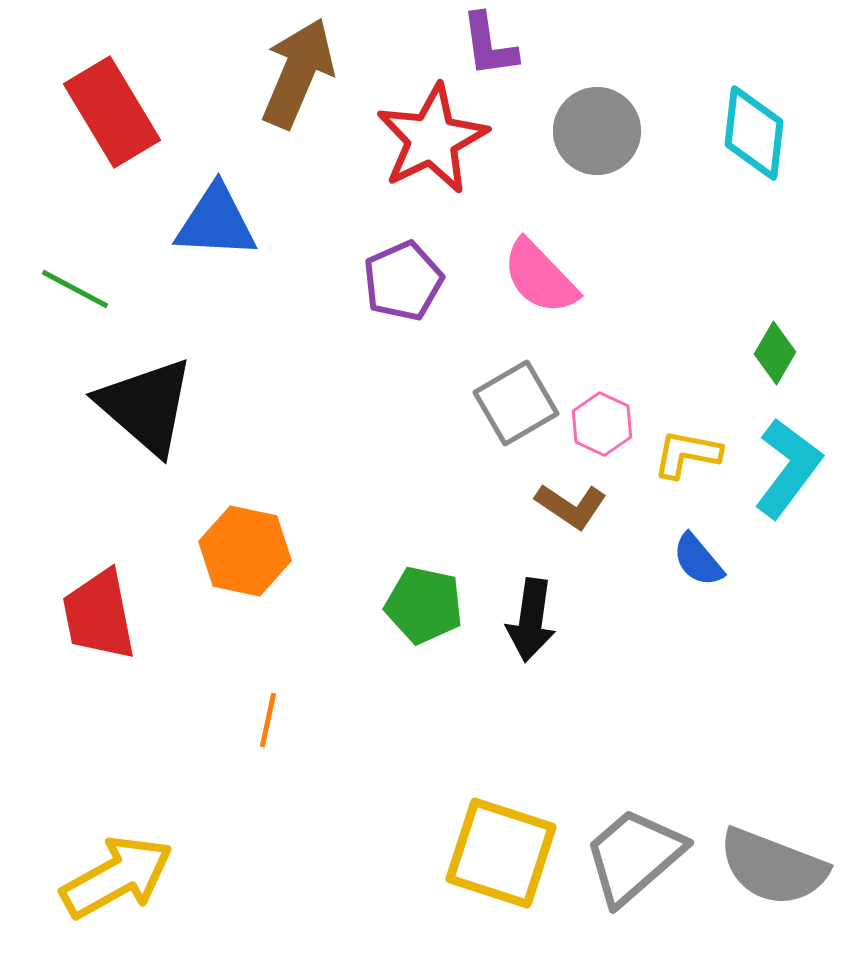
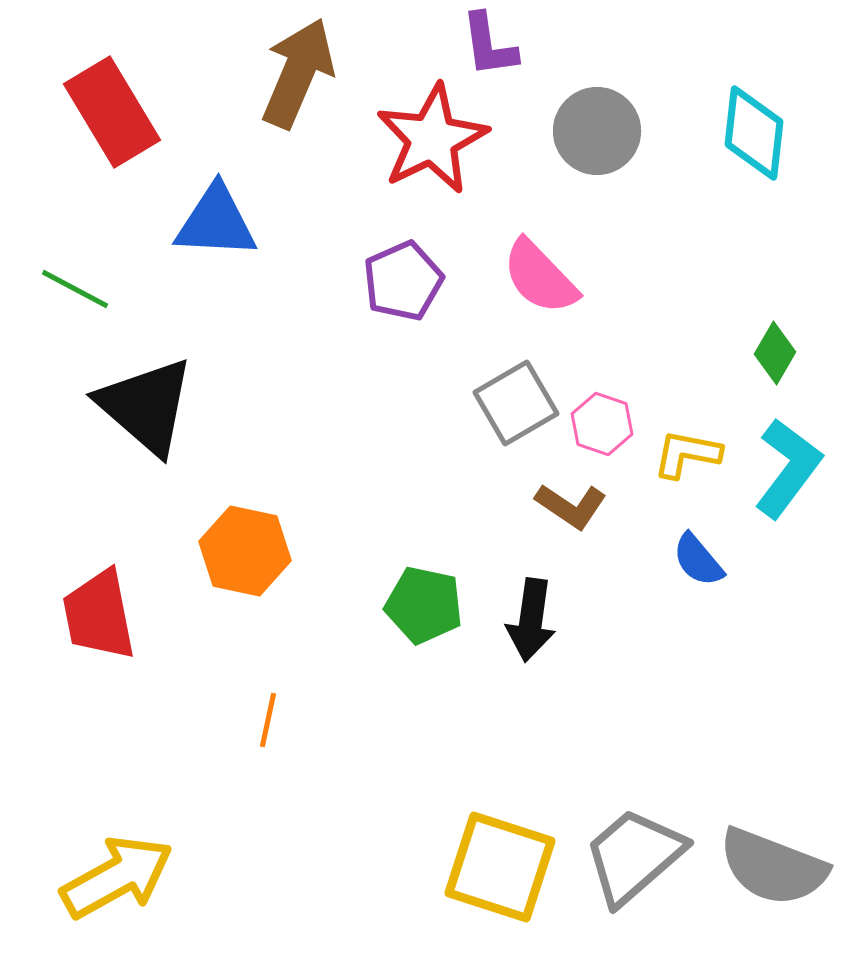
pink hexagon: rotated 6 degrees counterclockwise
yellow square: moved 1 px left, 14 px down
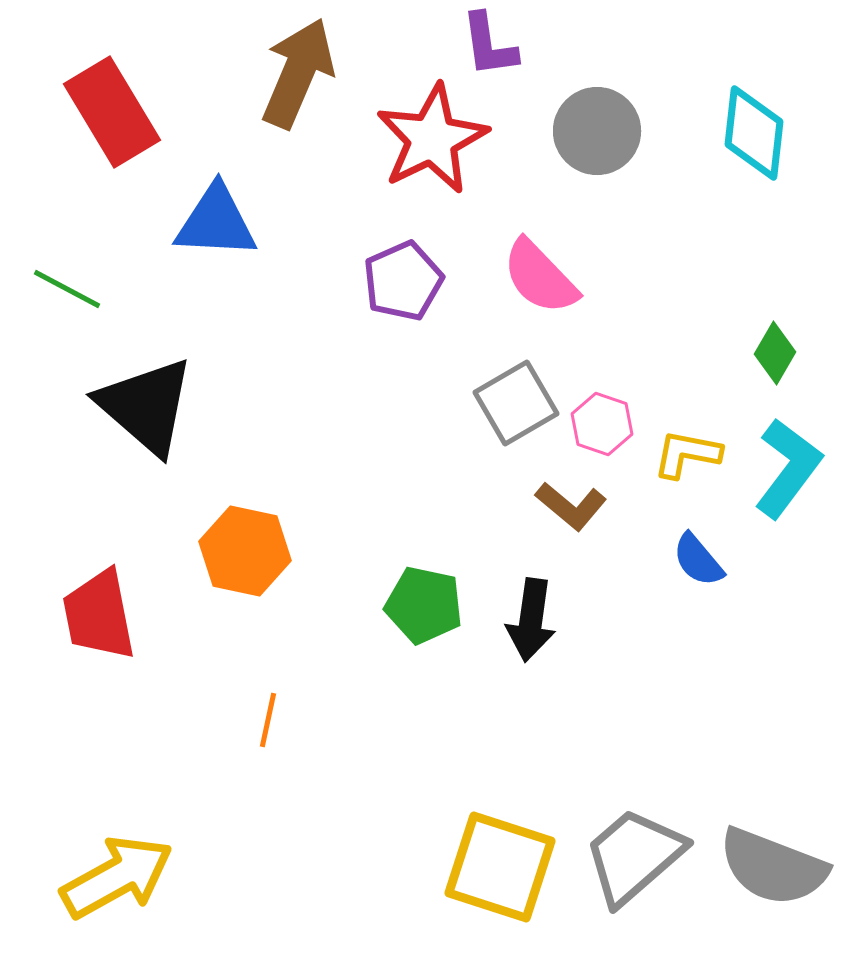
green line: moved 8 px left
brown L-shape: rotated 6 degrees clockwise
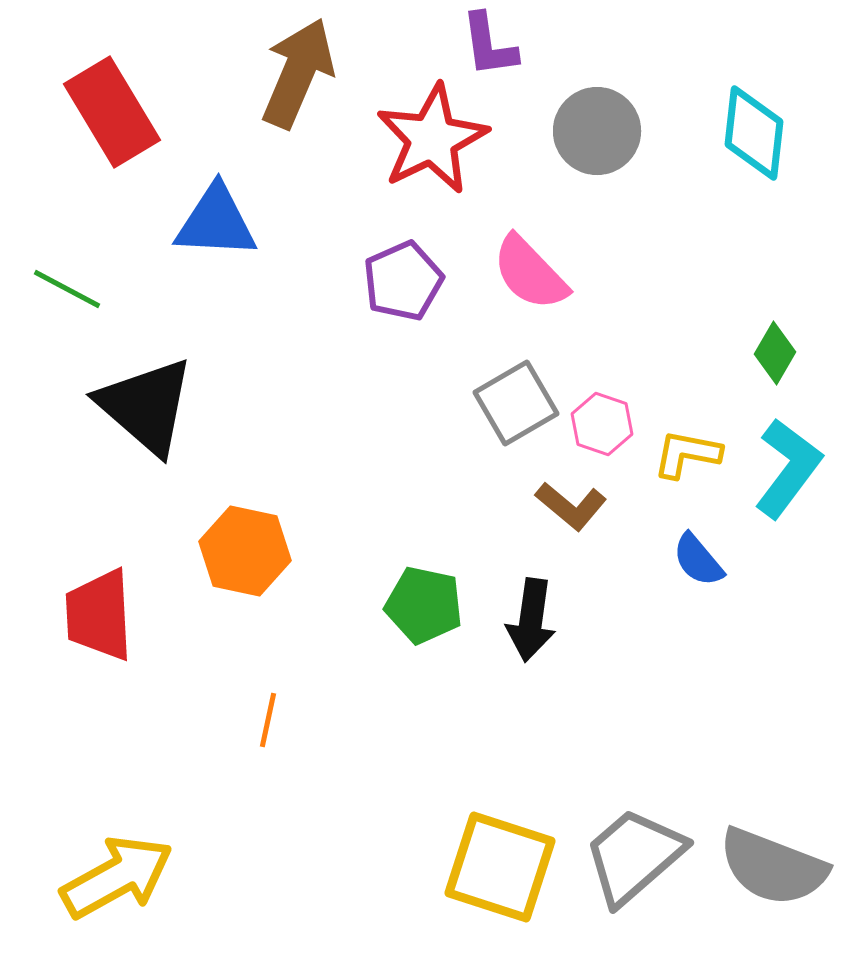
pink semicircle: moved 10 px left, 4 px up
red trapezoid: rotated 8 degrees clockwise
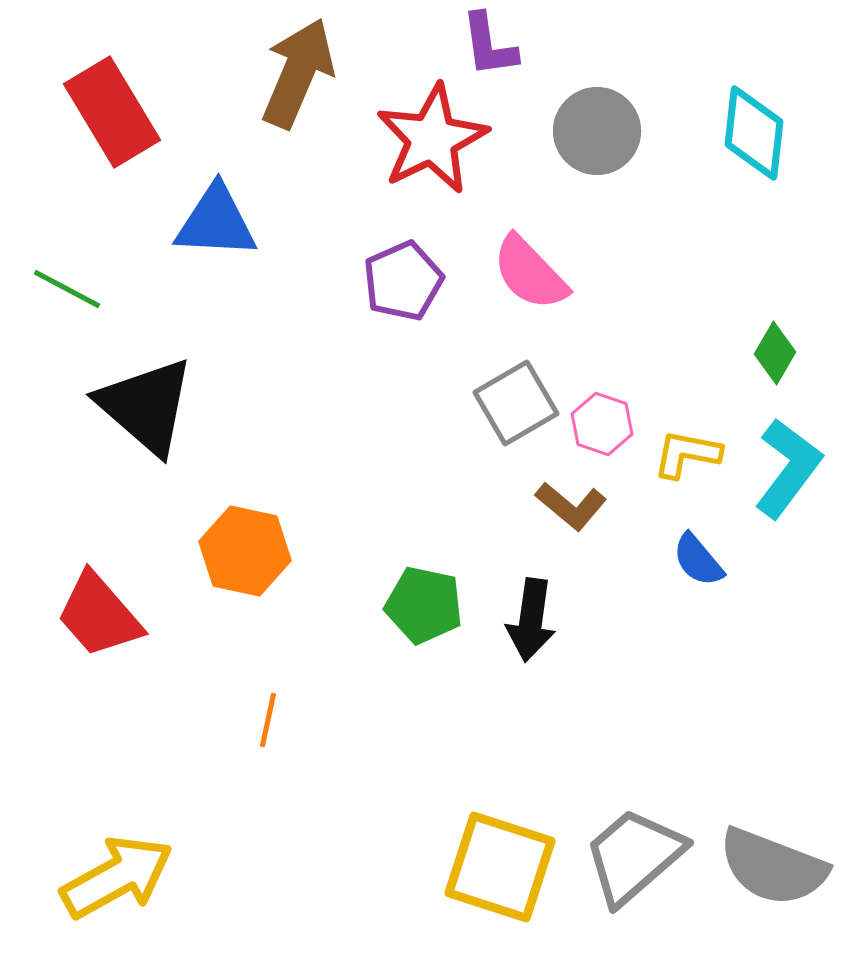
red trapezoid: rotated 38 degrees counterclockwise
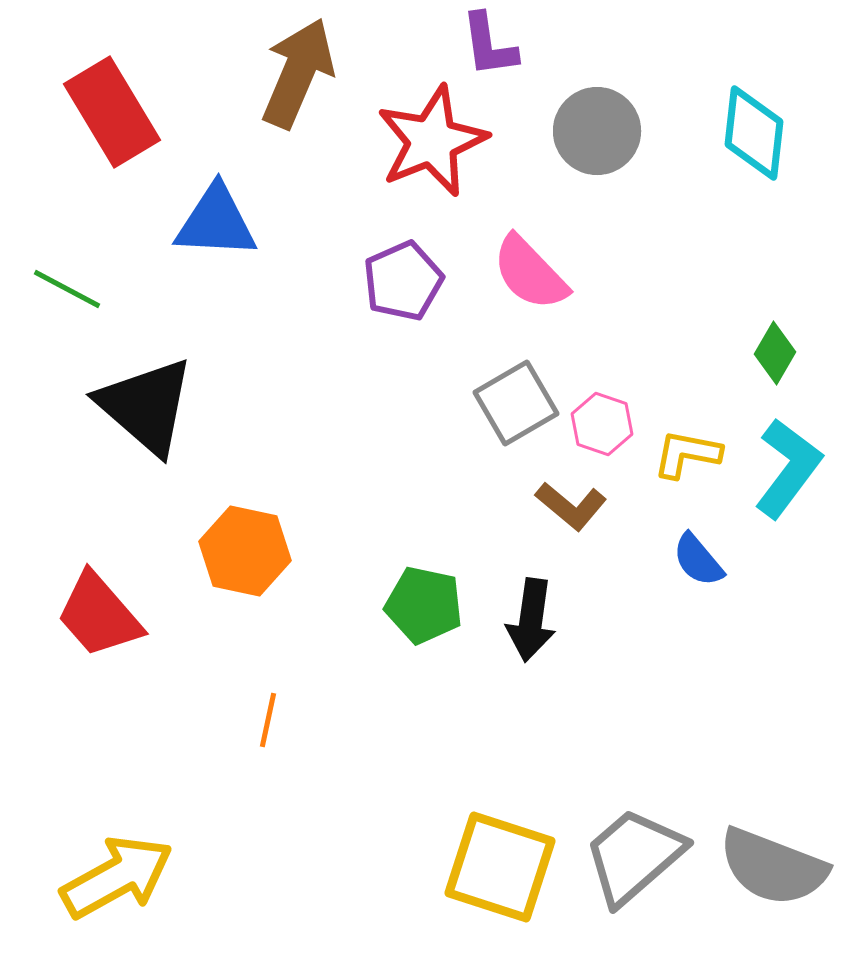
red star: moved 2 px down; rotated 4 degrees clockwise
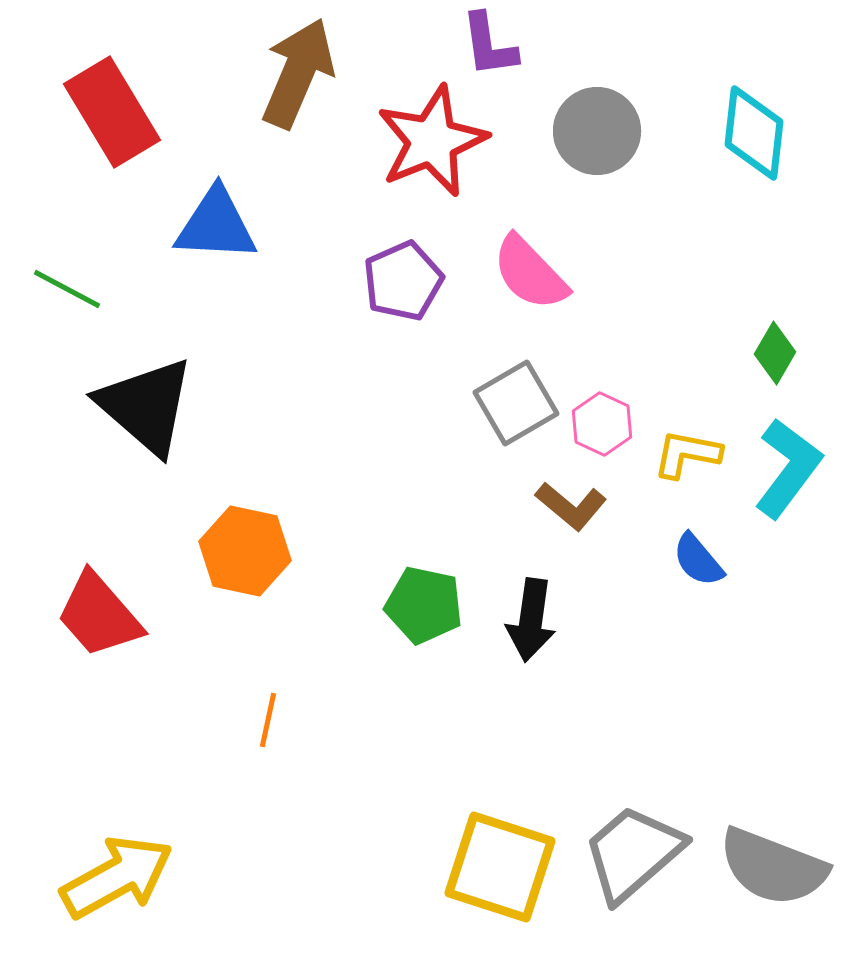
blue triangle: moved 3 px down
pink hexagon: rotated 6 degrees clockwise
gray trapezoid: moved 1 px left, 3 px up
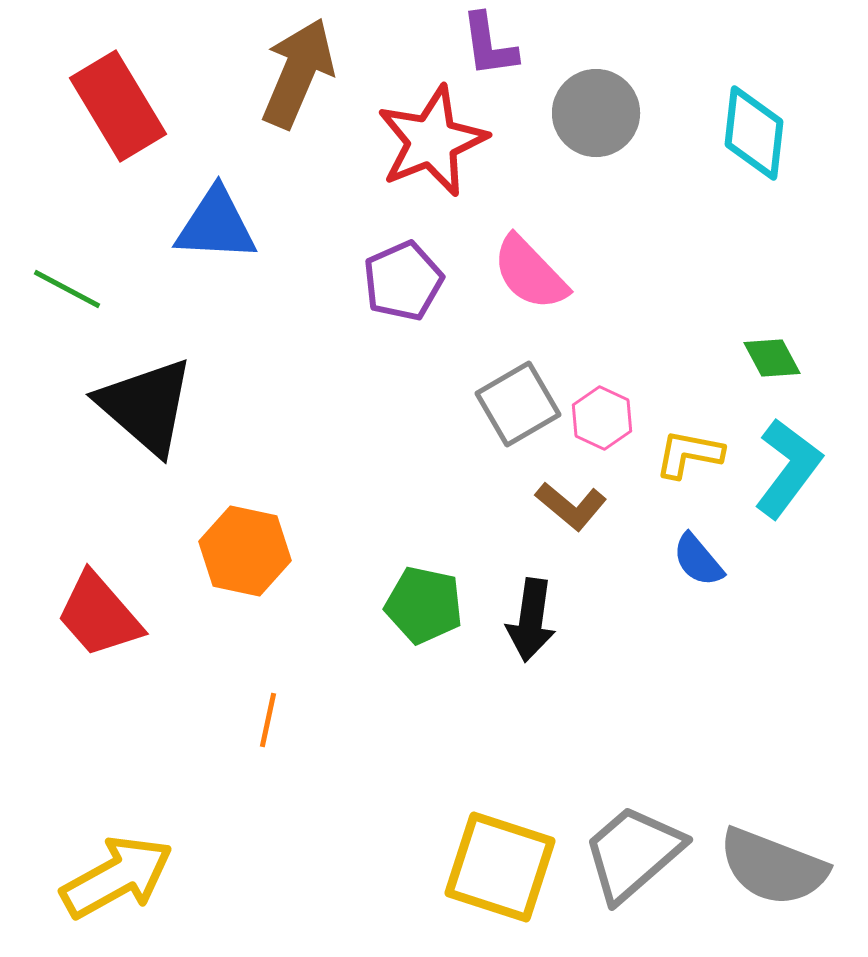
red rectangle: moved 6 px right, 6 px up
gray circle: moved 1 px left, 18 px up
green diamond: moved 3 px left, 5 px down; rotated 58 degrees counterclockwise
gray square: moved 2 px right, 1 px down
pink hexagon: moved 6 px up
yellow L-shape: moved 2 px right
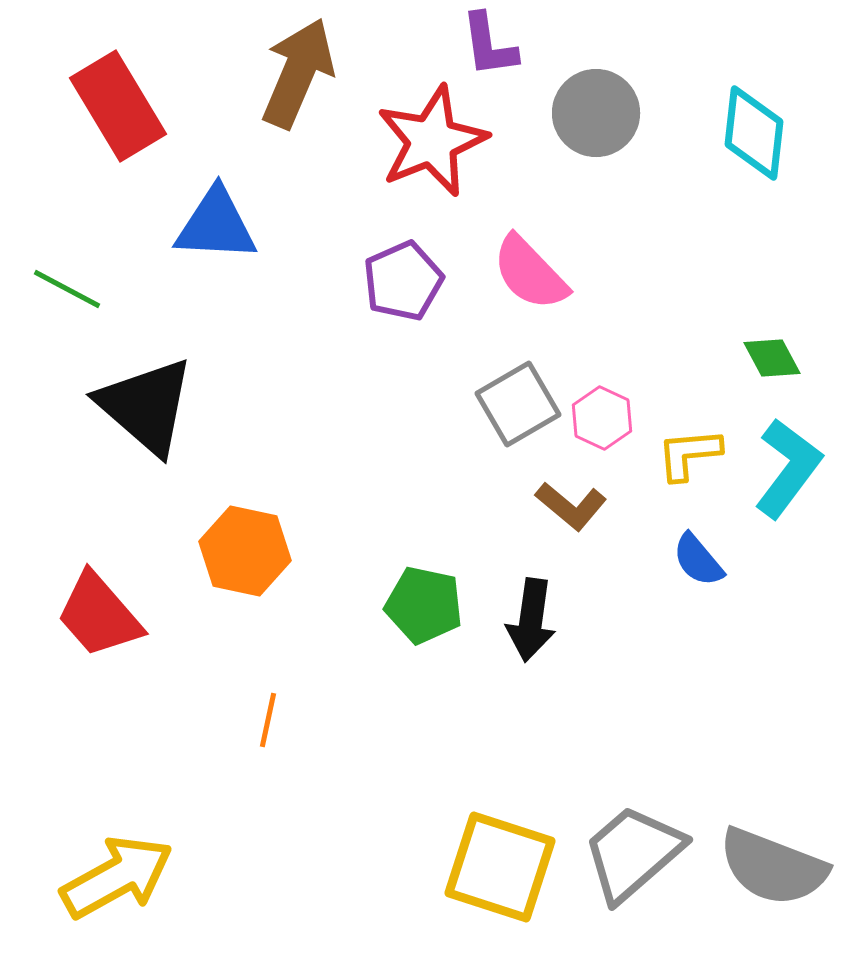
yellow L-shape: rotated 16 degrees counterclockwise
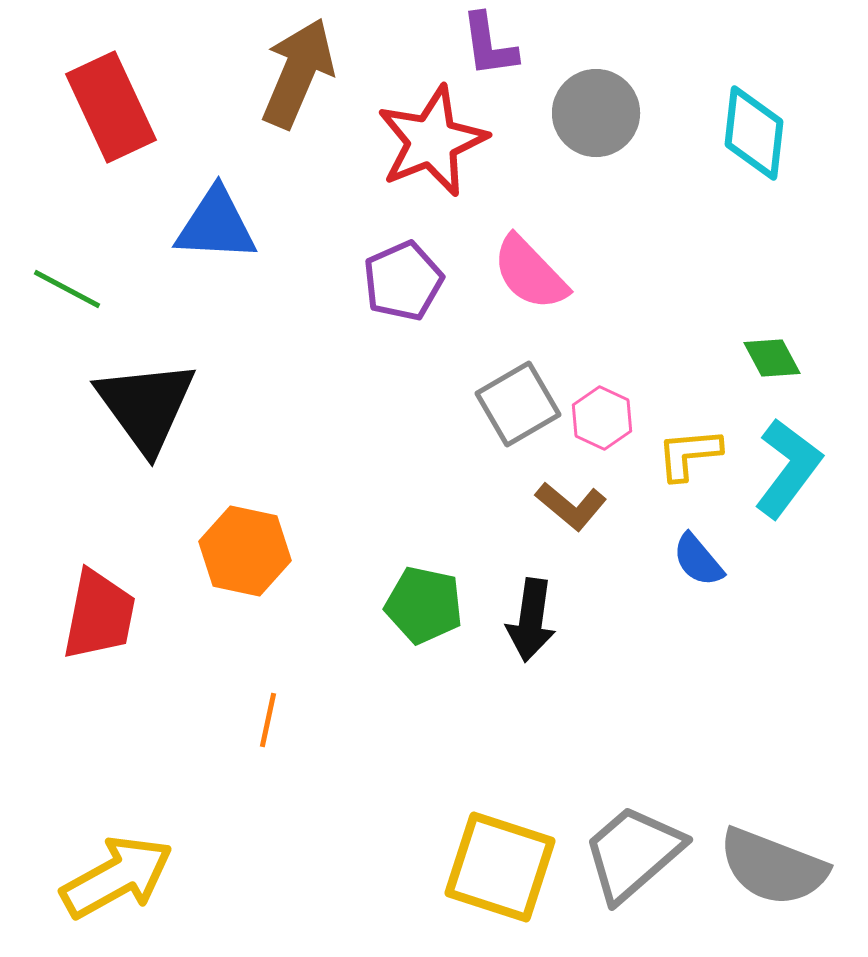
red rectangle: moved 7 px left, 1 px down; rotated 6 degrees clockwise
black triangle: rotated 13 degrees clockwise
red trapezoid: rotated 128 degrees counterclockwise
